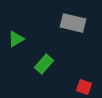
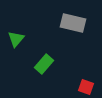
green triangle: rotated 18 degrees counterclockwise
red square: moved 2 px right
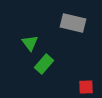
green triangle: moved 14 px right, 4 px down; rotated 18 degrees counterclockwise
red square: rotated 21 degrees counterclockwise
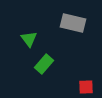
green triangle: moved 1 px left, 4 px up
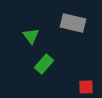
green triangle: moved 2 px right, 3 px up
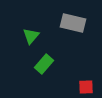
green triangle: rotated 18 degrees clockwise
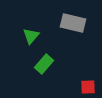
red square: moved 2 px right
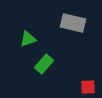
green triangle: moved 3 px left, 3 px down; rotated 30 degrees clockwise
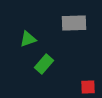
gray rectangle: moved 1 px right; rotated 15 degrees counterclockwise
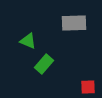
green triangle: moved 2 px down; rotated 42 degrees clockwise
